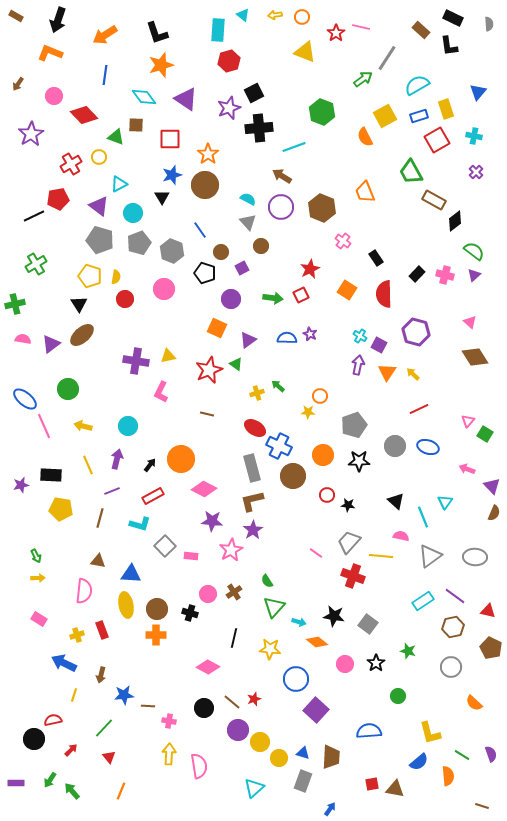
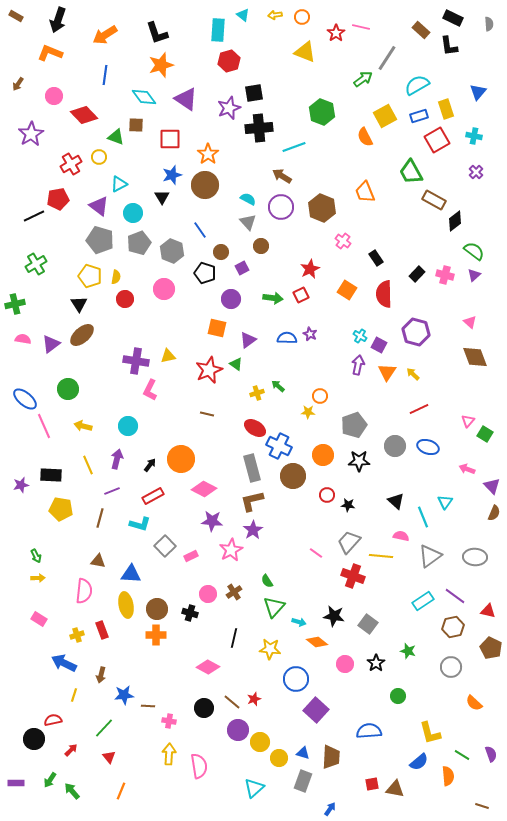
black square at (254, 93): rotated 18 degrees clockwise
orange square at (217, 328): rotated 12 degrees counterclockwise
brown diamond at (475, 357): rotated 12 degrees clockwise
pink L-shape at (161, 392): moved 11 px left, 2 px up
pink rectangle at (191, 556): rotated 32 degrees counterclockwise
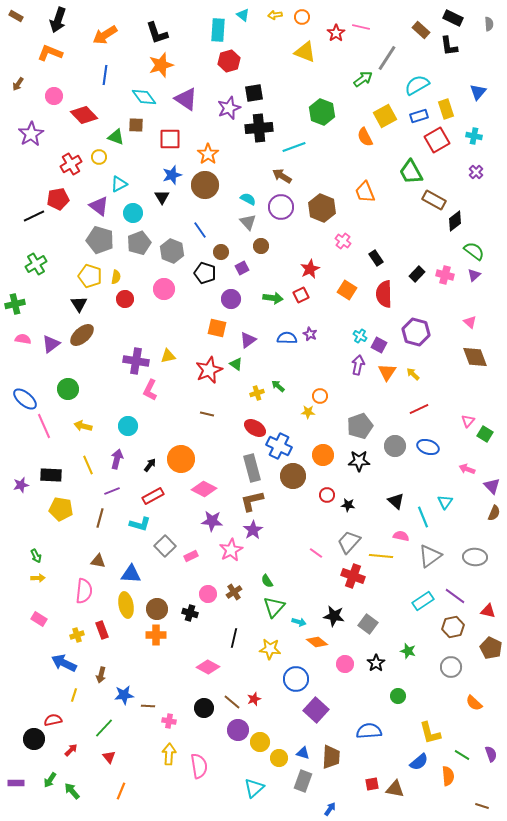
gray pentagon at (354, 425): moved 6 px right, 1 px down
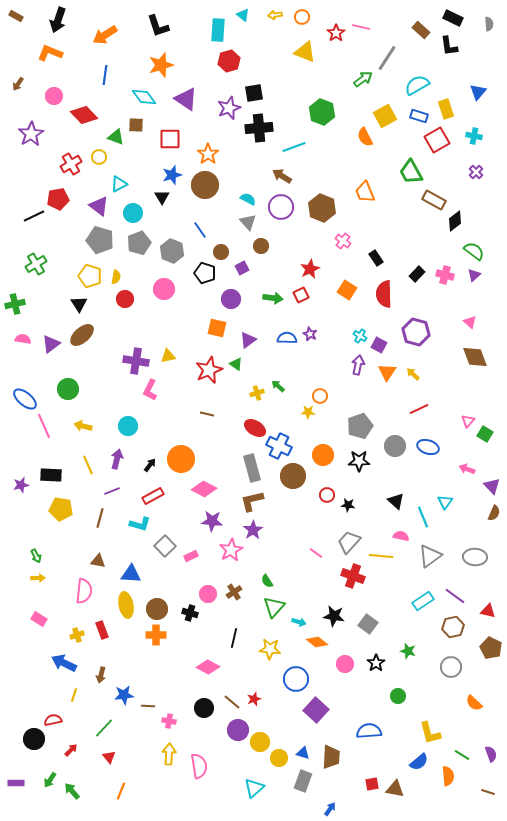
black L-shape at (157, 33): moved 1 px right, 7 px up
blue rectangle at (419, 116): rotated 36 degrees clockwise
brown line at (482, 806): moved 6 px right, 14 px up
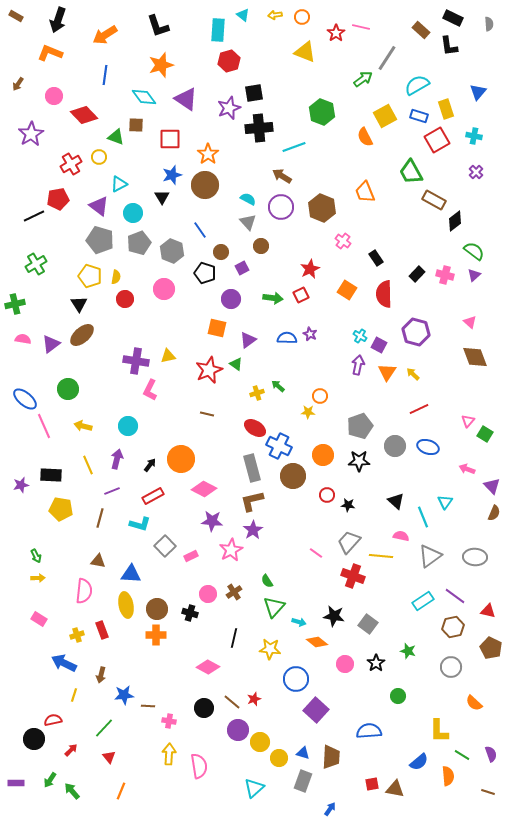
yellow L-shape at (430, 733): moved 9 px right, 2 px up; rotated 15 degrees clockwise
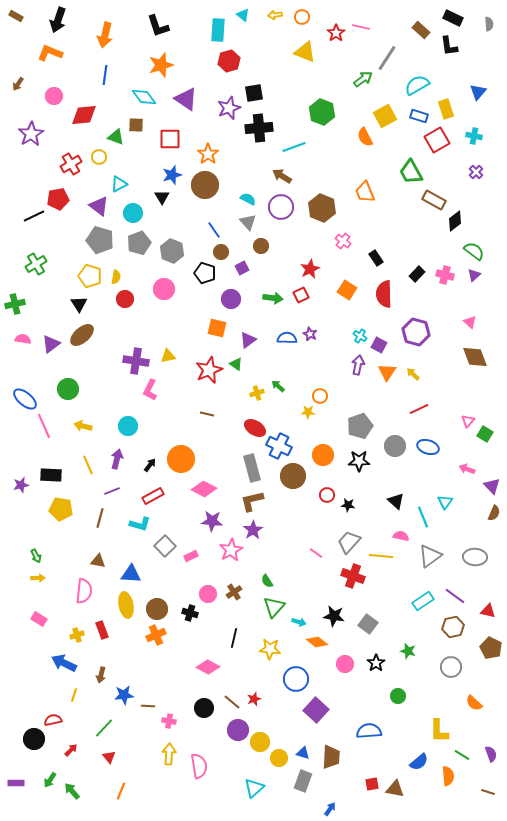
orange arrow at (105, 35): rotated 45 degrees counterclockwise
red diamond at (84, 115): rotated 52 degrees counterclockwise
blue line at (200, 230): moved 14 px right
orange cross at (156, 635): rotated 24 degrees counterclockwise
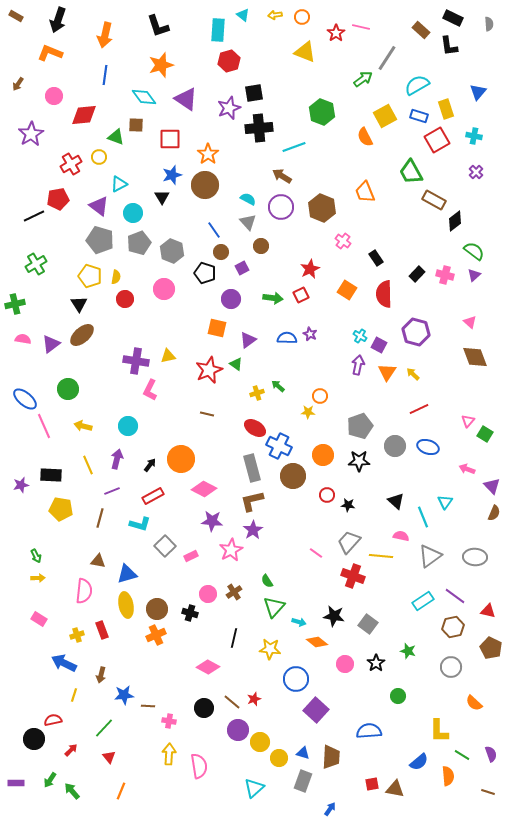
blue triangle at (131, 574): moved 4 px left; rotated 20 degrees counterclockwise
